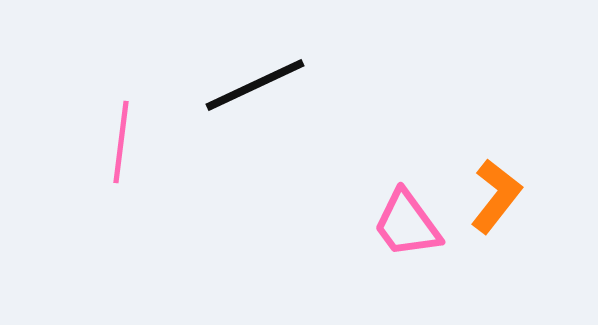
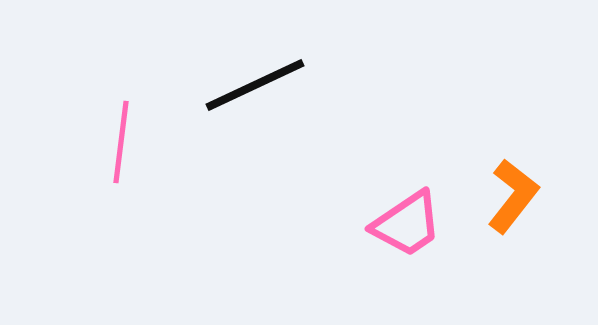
orange L-shape: moved 17 px right
pink trapezoid: rotated 88 degrees counterclockwise
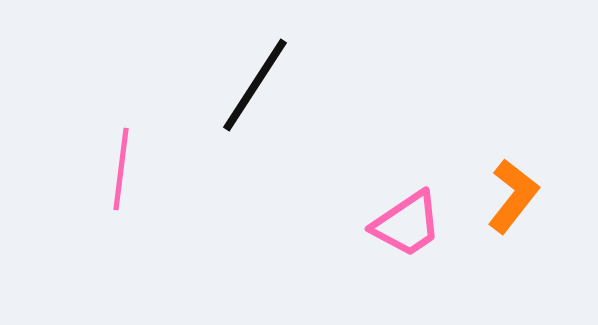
black line: rotated 32 degrees counterclockwise
pink line: moved 27 px down
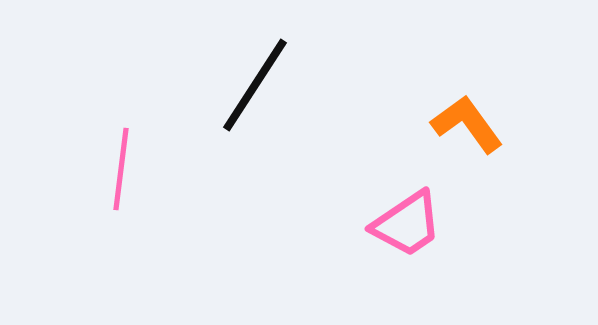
orange L-shape: moved 46 px left, 72 px up; rotated 74 degrees counterclockwise
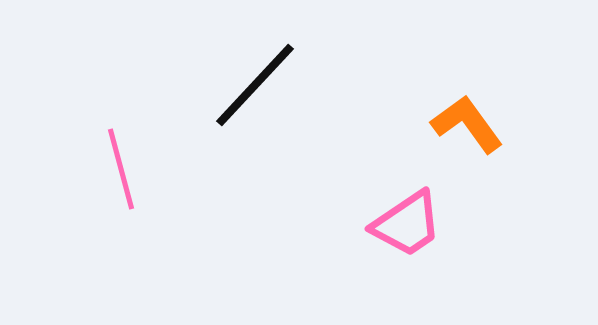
black line: rotated 10 degrees clockwise
pink line: rotated 22 degrees counterclockwise
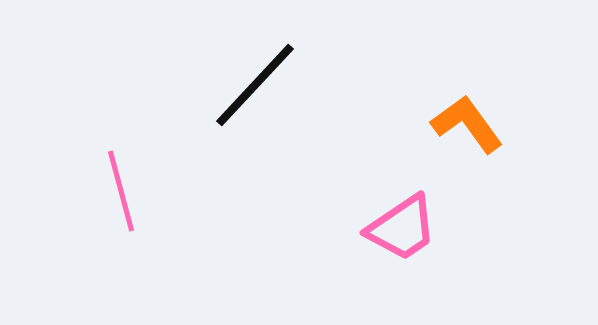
pink line: moved 22 px down
pink trapezoid: moved 5 px left, 4 px down
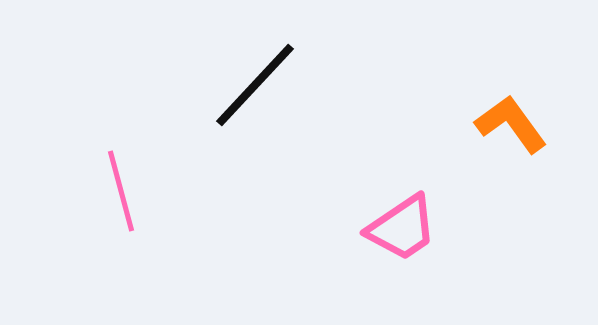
orange L-shape: moved 44 px right
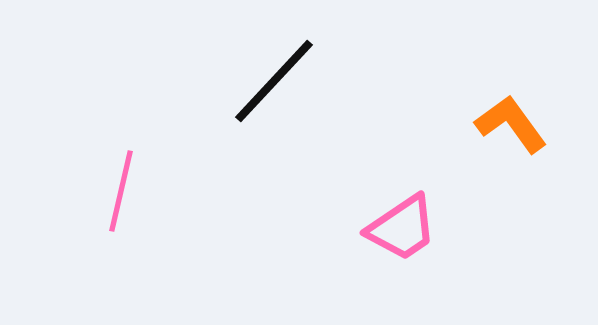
black line: moved 19 px right, 4 px up
pink line: rotated 28 degrees clockwise
